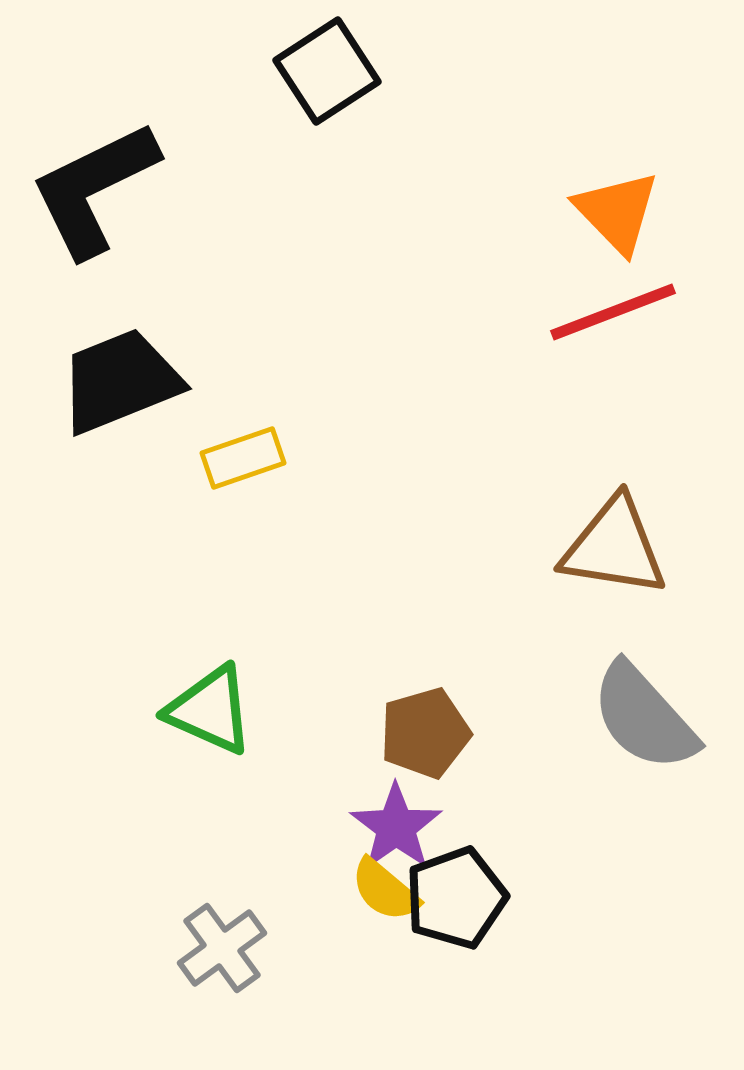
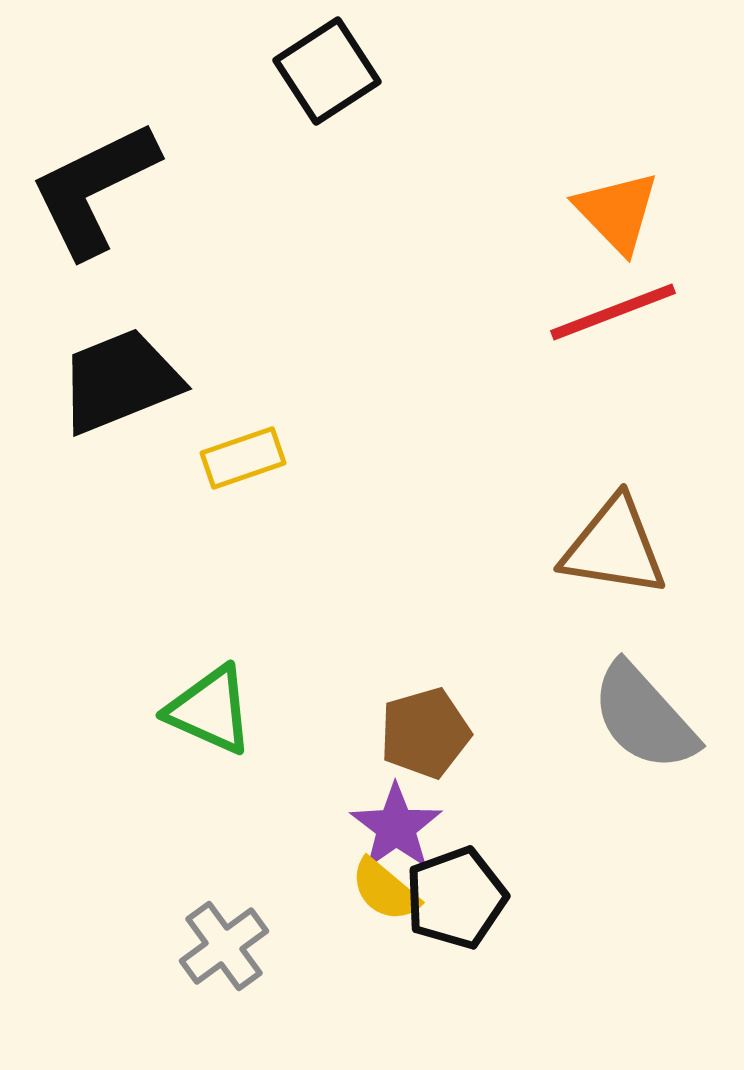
gray cross: moved 2 px right, 2 px up
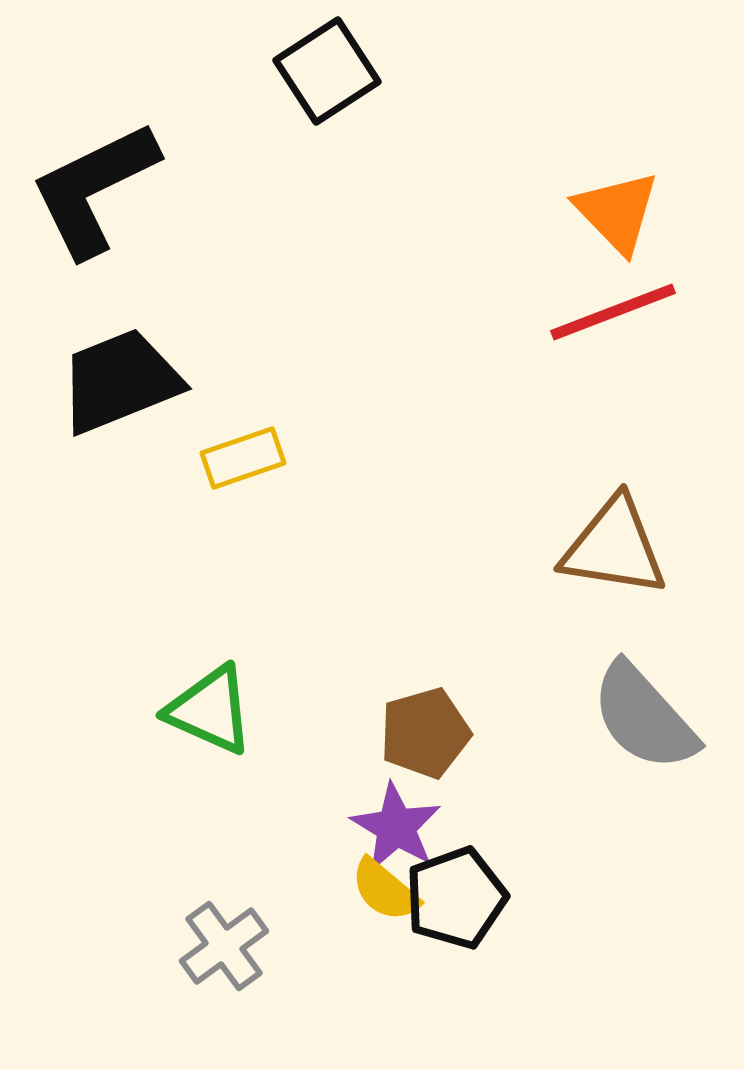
purple star: rotated 6 degrees counterclockwise
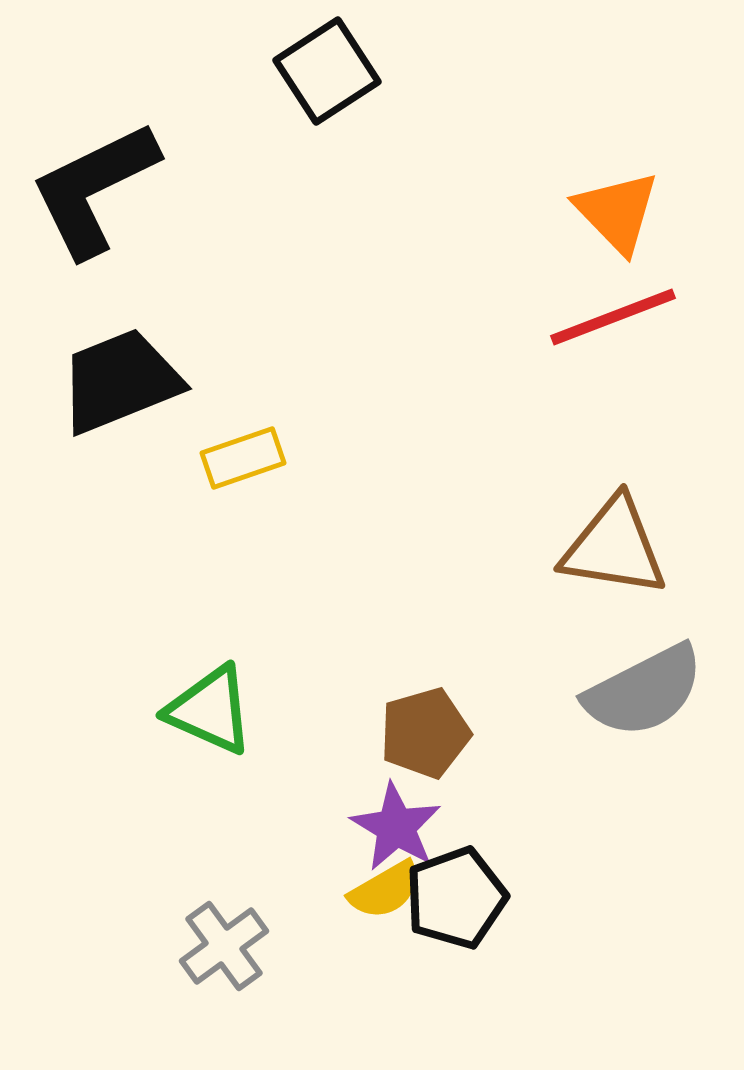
red line: moved 5 px down
gray semicircle: moved 26 px up; rotated 75 degrees counterclockwise
yellow semicircle: rotated 70 degrees counterclockwise
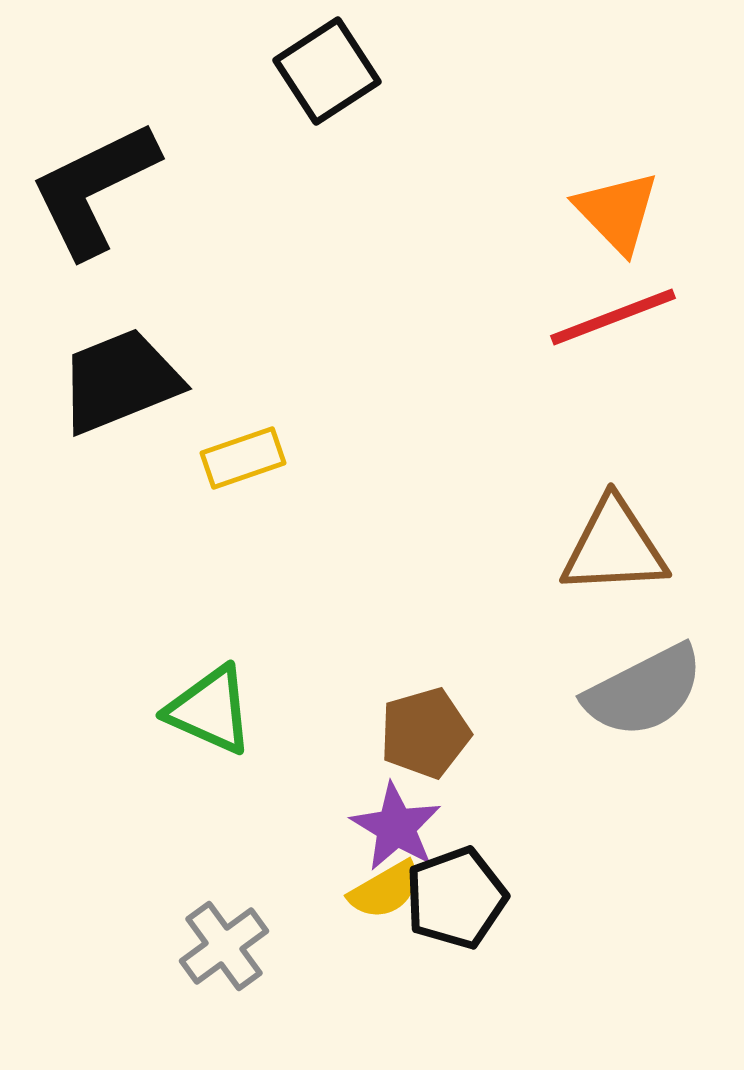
brown triangle: rotated 12 degrees counterclockwise
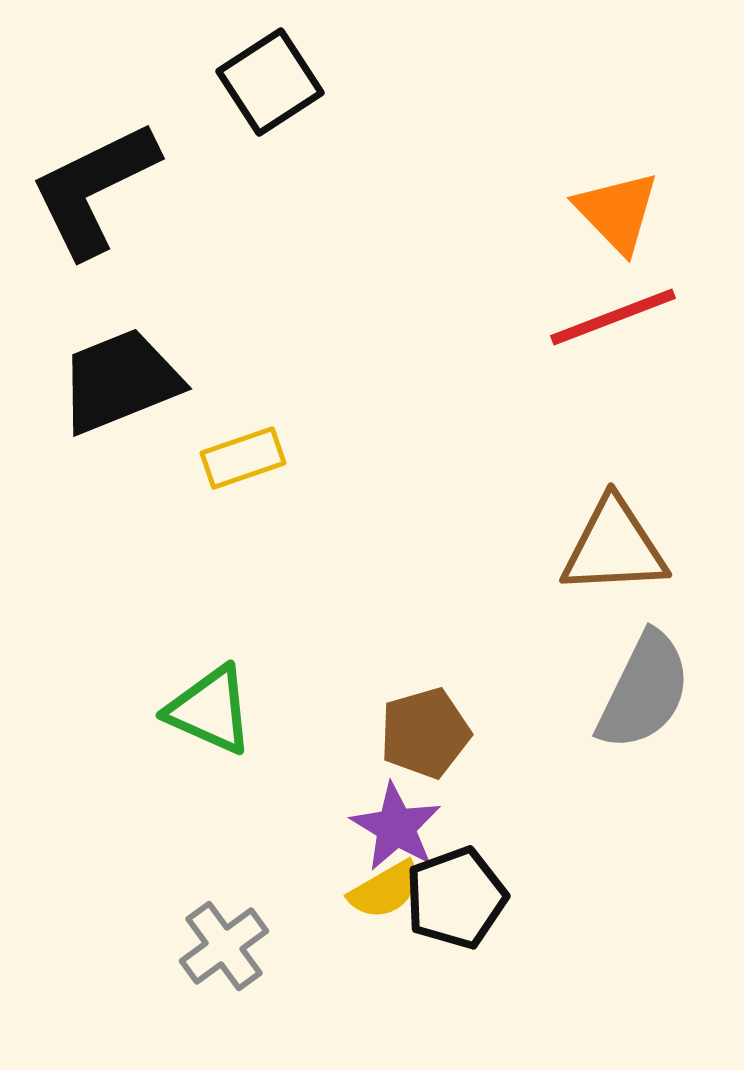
black square: moved 57 px left, 11 px down
gray semicircle: rotated 37 degrees counterclockwise
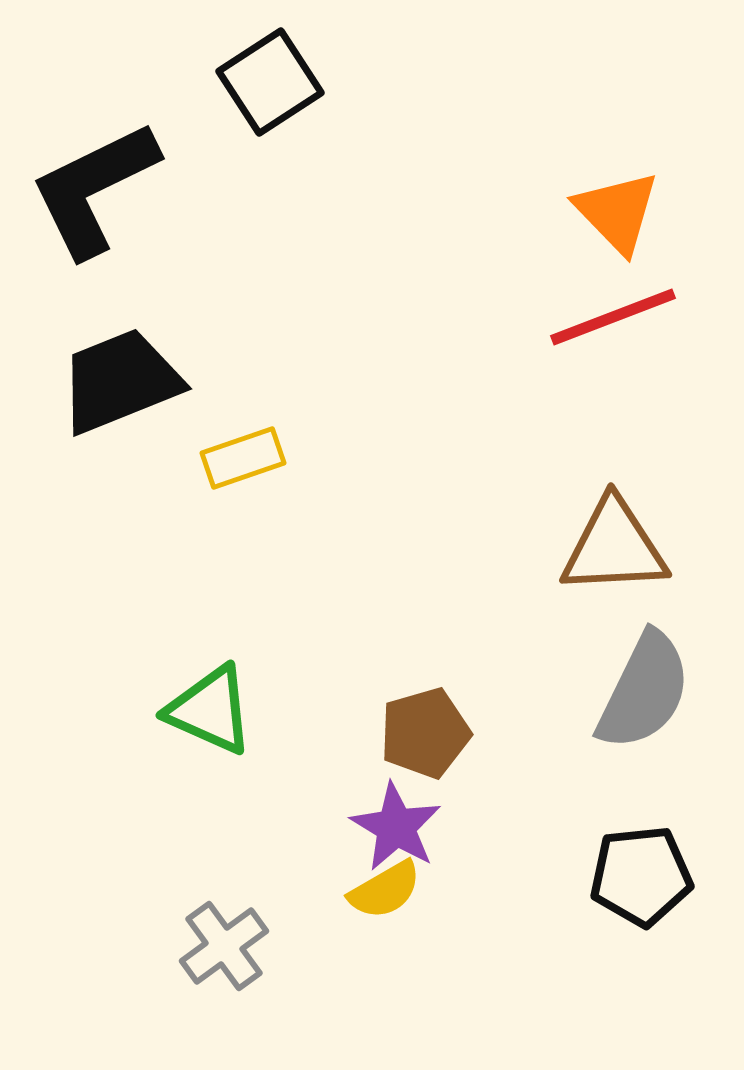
black pentagon: moved 185 px right, 22 px up; rotated 14 degrees clockwise
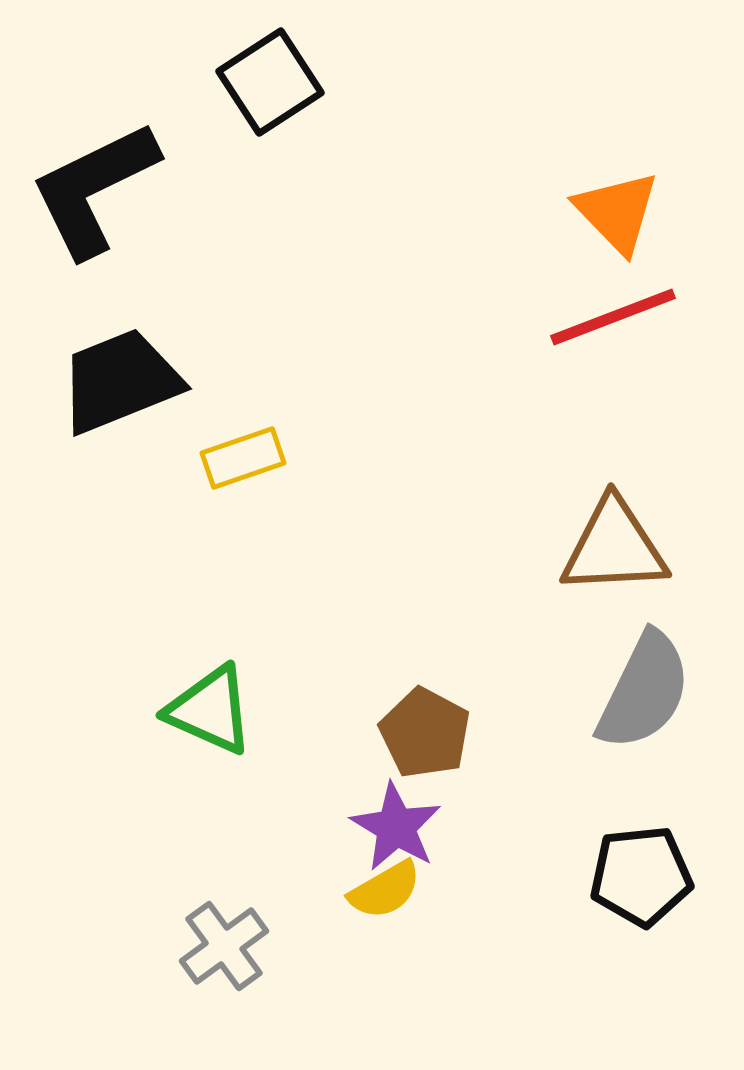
brown pentagon: rotated 28 degrees counterclockwise
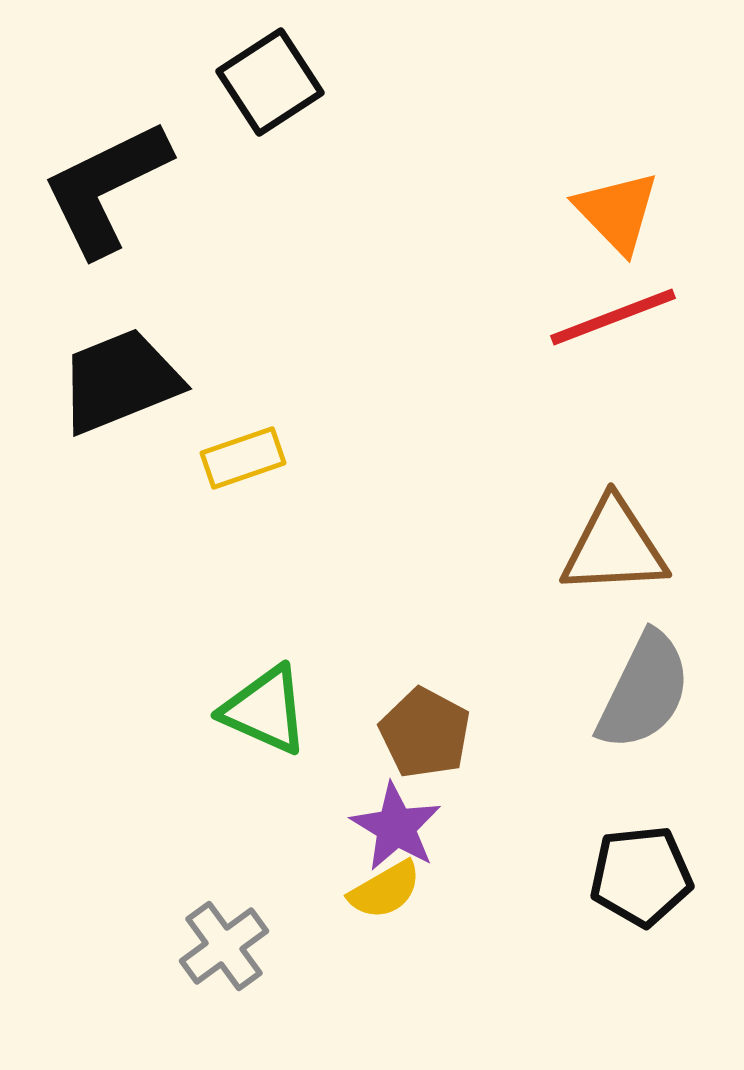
black L-shape: moved 12 px right, 1 px up
green triangle: moved 55 px right
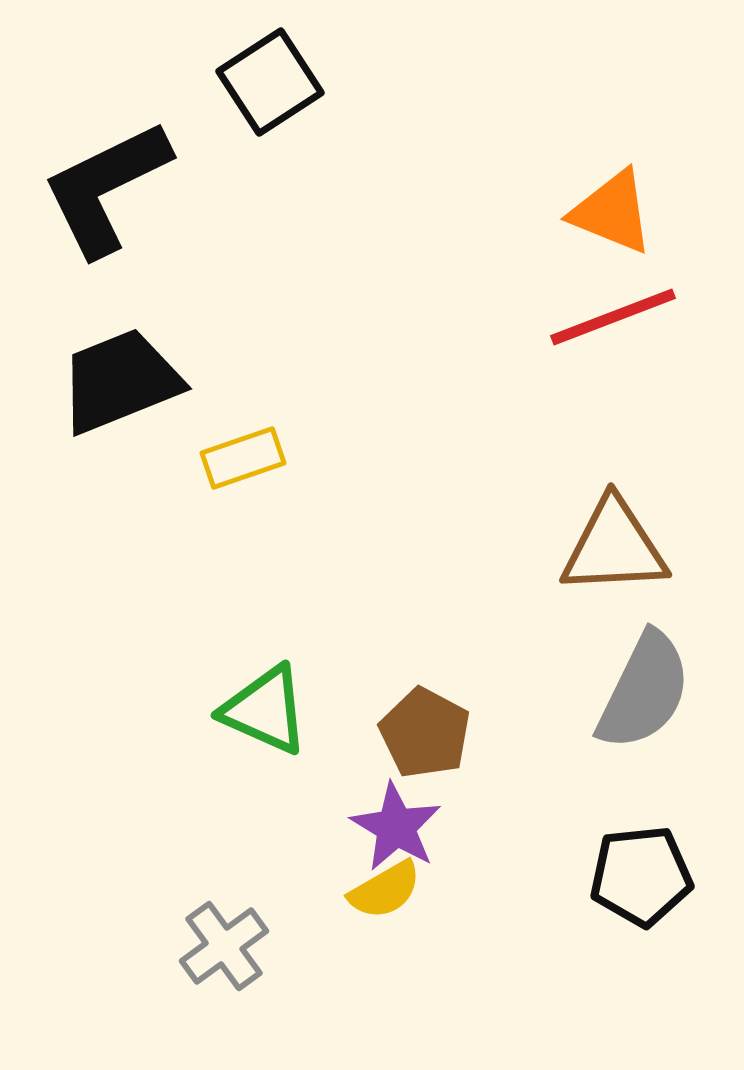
orange triangle: moved 5 px left; rotated 24 degrees counterclockwise
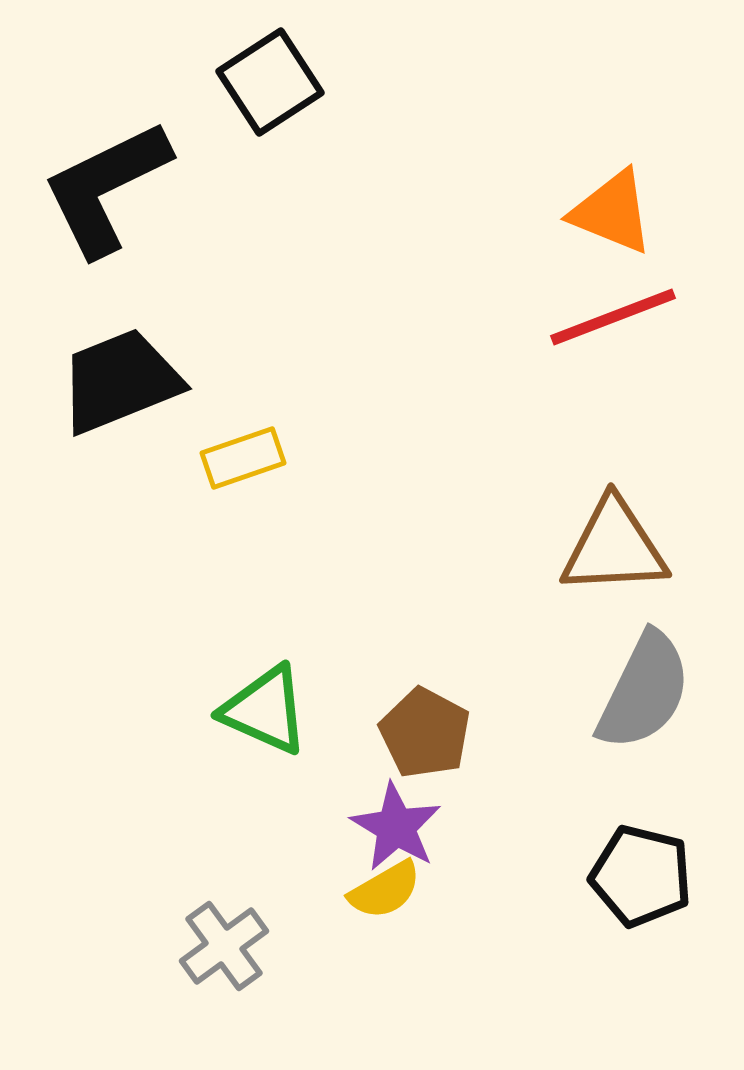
black pentagon: rotated 20 degrees clockwise
